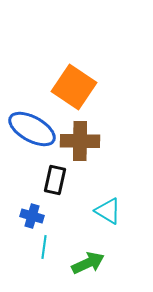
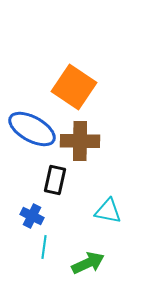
cyan triangle: rotated 20 degrees counterclockwise
blue cross: rotated 10 degrees clockwise
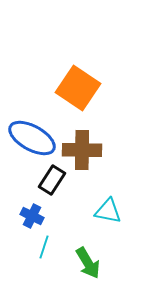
orange square: moved 4 px right, 1 px down
blue ellipse: moved 9 px down
brown cross: moved 2 px right, 9 px down
black rectangle: moved 3 px left; rotated 20 degrees clockwise
cyan line: rotated 10 degrees clockwise
green arrow: rotated 84 degrees clockwise
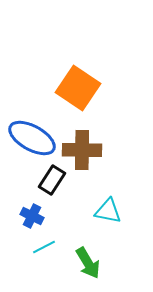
cyan line: rotated 45 degrees clockwise
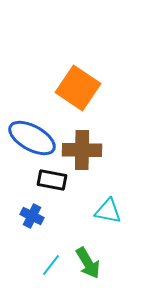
black rectangle: rotated 68 degrees clockwise
cyan line: moved 7 px right, 18 px down; rotated 25 degrees counterclockwise
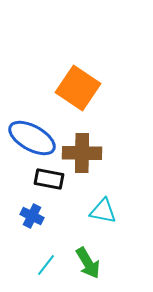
brown cross: moved 3 px down
black rectangle: moved 3 px left, 1 px up
cyan triangle: moved 5 px left
cyan line: moved 5 px left
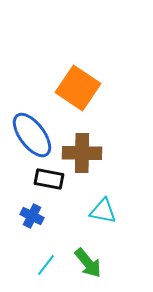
blue ellipse: moved 3 px up; rotated 24 degrees clockwise
green arrow: rotated 8 degrees counterclockwise
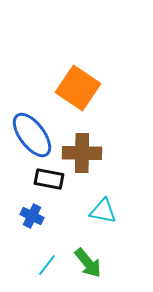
cyan line: moved 1 px right
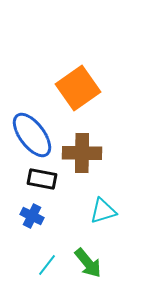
orange square: rotated 21 degrees clockwise
black rectangle: moved 7 px left
cyan triangle: rotated 28 degrees counterclockwise
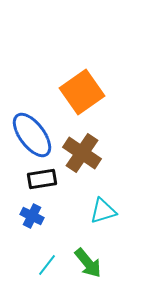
orange square: moved 4 px right, 4 px down
brown cross: rotated 33 degrees clockwise
black rectangle: rotated 20 degrees counterclockwise
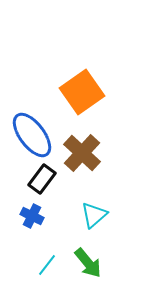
brown cross: rotated 9 degrees clockwise
black rectangle: rotated 44 degrees counterclockwise
cyan triangle: moved 9 px left, 4 px down; rotated 24 degrees counterclockwise
